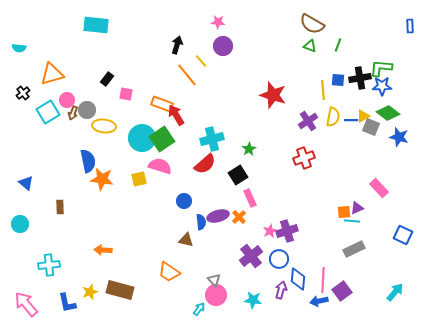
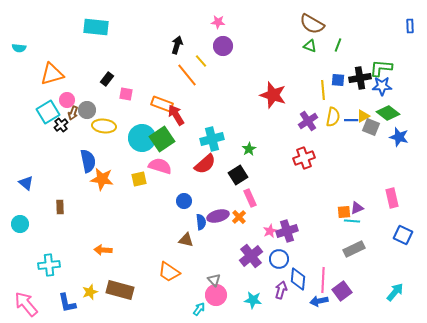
cyan rectangle at (96, 25): moved 2 px down
black cross at (23, 93): moved 38 px right, 32 px down
pink rectangle at (379, 188): moved 13 px right, 10 px down; rotated 30 degrees clockwise
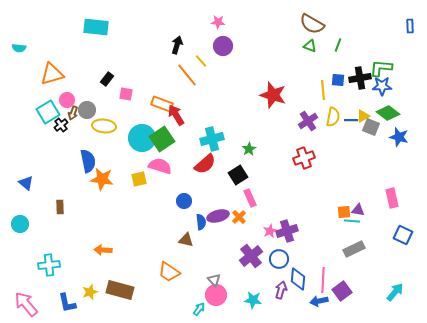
purple triangle at (357, 208): moved 1 px right, 2 px down; rotated 32 degrees clockwise
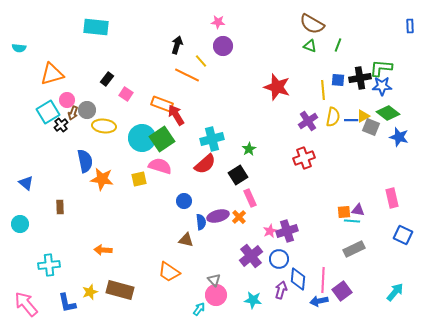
orange line at (187, 75): rotated 25 degrees counterclockwise
pink square at (126, 94): rotated 24 degrees clockwise
red star at (273, 95): moved 4 px right, 8 px up
blue semicircle at (88, 161): moved 3 px left
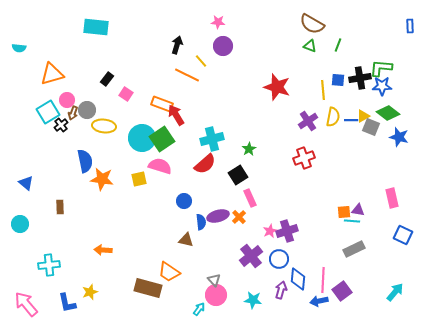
brown rectangle at (120, 290): moved 28 px right, 2 px up
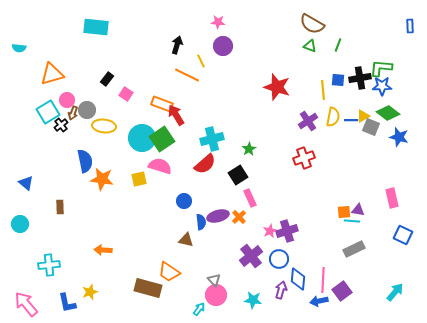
yellow line at (201, 61): rotated 16 degrees clockwise
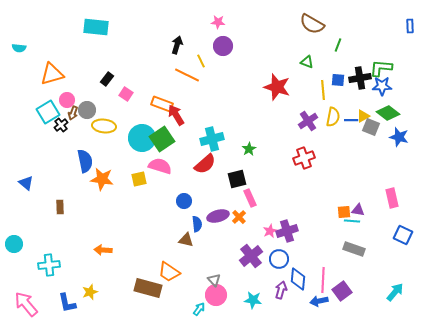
green triangle at (310, 46): moved 3 px left, 16 px down
black square at (238, 175): moved 1 px left, 4 px down; rotated 18 degrees clockwise
blue semicircle at (201, 222): moved 4 px left, 2 px down
cyan circle at (20, 224): moved 6 px left, 20 px down
gray rectangle at (354, 249): rotated 45 degrees clockwise
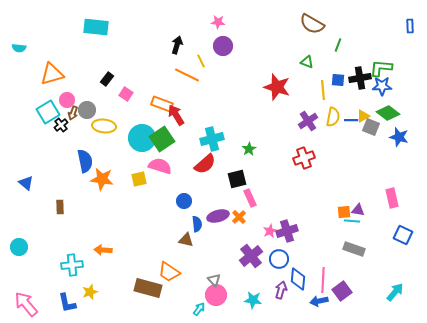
cyan circle at (14, 244): moved 5 px right, 3 px down
cyan cross at (49, 265): moved 23 px right
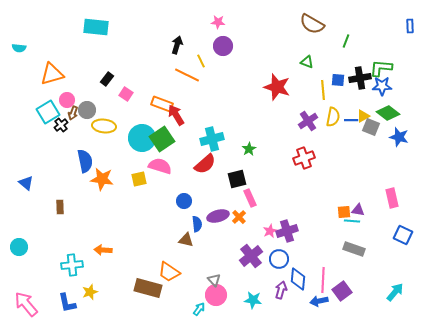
green line at (338, 45): moved 8 px right, 4 px up
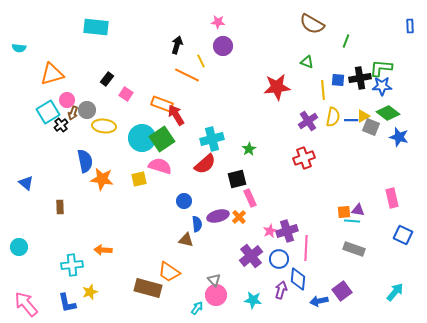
red star at (277, 87): rotated 24 degrees counterclockwise
pink line at (323, 280): moved 17 px left, 32 px up
cyan arrow at (199, 309): moved 2 px left, 1 px up
